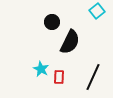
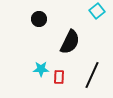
black circle: moved 13 px left, 3 px up
cyan star: rotated 28 degrees counterclockwise
black line: moved 1 px left, 2 px up
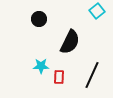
cyan star: moved 3 px up
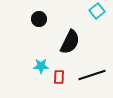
black line: rotated 48 degrees clockwise
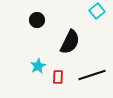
black circle: moved 2 px left, 1 px down
cyan star: moved 3 px left; rotated 28 degrees counterclockwise
red rectangle: moved 1 px left
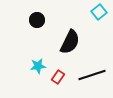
cyan square: moved 2 px right, 1 px down
cyan star: rotated 21 degrees clockwise
red rectangle: rotated 32 degrees clockwise
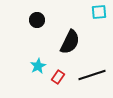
cyan square: rotated 35 degrees clockwise
cyan star: rotated 21 degrees counterclockwise
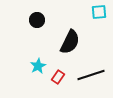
black line: moved 1 px left
